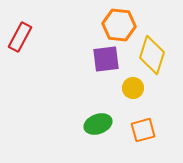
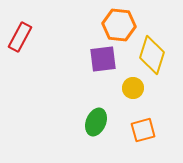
purple square: moved 3 px left
green ellipse: moved 2 px left, 2 px up; rotated 48 degrees counterclockwise
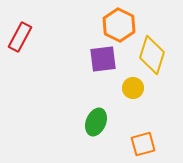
orange hexagon: rotated 20 degrees clockwise
orange square: moved 14 px down
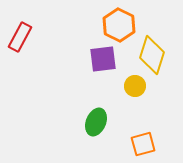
yellow circle: moved 2 px right, 2 px up
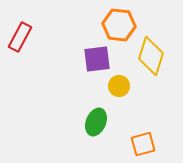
orange hexagon: rotated 20 degrees counterclockwise
yellow diamond: moved 1 px left, 1 px down
purple square: moved 6 px left
yellow circle: moved 16 px left
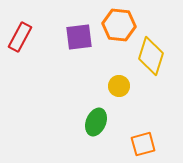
purple square: moved 18 px left, 22 px up
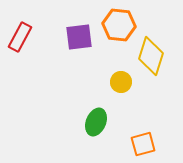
yellow circle: moved 2 px right, 4 px up
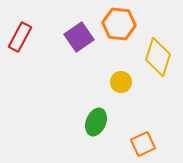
orange hexagon: moved 1 px up
purple square: rotated 28 degrees counterclockwise
yellow diamond: moved 7 px right, 1 px down
orange square: rotated 10 degrees counterclockwise
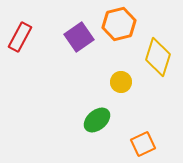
orange hexagon: rotated 20 degrees counterclockwise
green ellipse: moved 1 px right, 2 px up; rotated 28 degrees clockwise
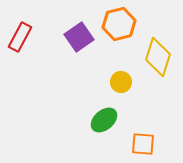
green ellipse: moved 7 px right
orange square: rotated 30 degrees clockwise
